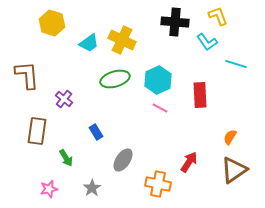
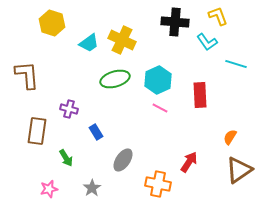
purple cross: moved 5 px right, 10 px down; rotated 24 degrees counterclockwise
brown triangle: moved 5 px right
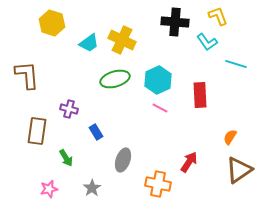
gray ellipse: rotated 15 degrees counterclockwise
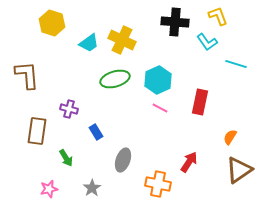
red rectangle: moved 7 px down; rotated 15 degrees clockwise
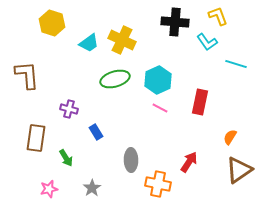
brown rectangle: moved 1 px left, 7 px down
gray ellipse: moved 8 px right; rotated 20 degrees counterclockwise
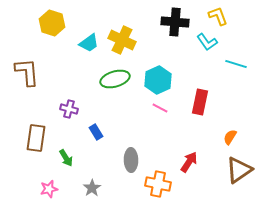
brown L-shape: moved 3 px up
